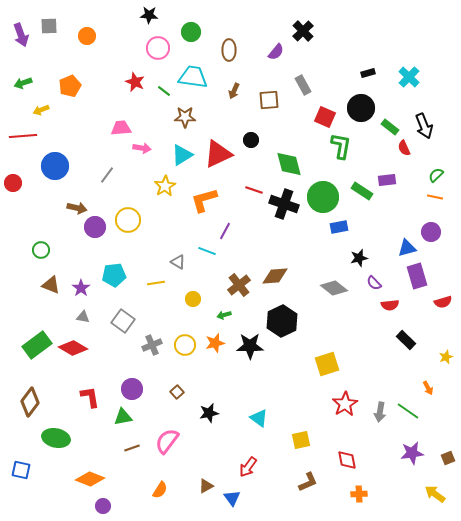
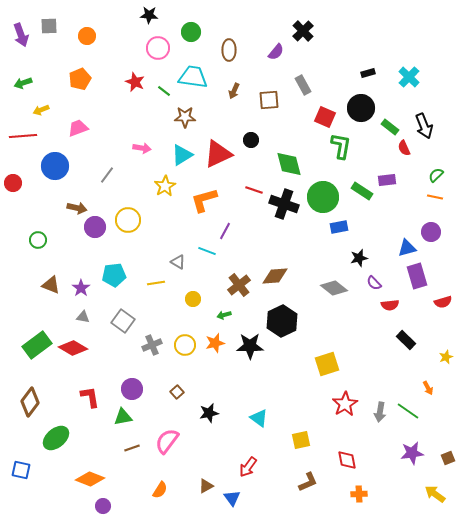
orange pentagon at (70, 86): moved 10 px right, 7 px up
pink trapezoid at (121, 128): moved 43 px left; rotated 15 degrees counterclockwise
green circle at (41, 250): moved 3 px left, 10 px up
green ellipse at (56, 438): rotated 52 degrees counterclockwise
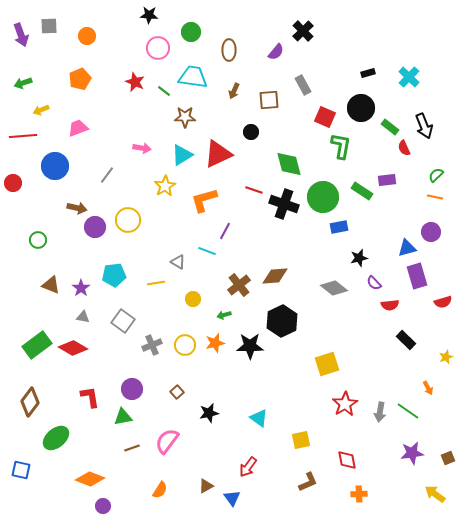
black circle at (251, 140): moved 8 px up
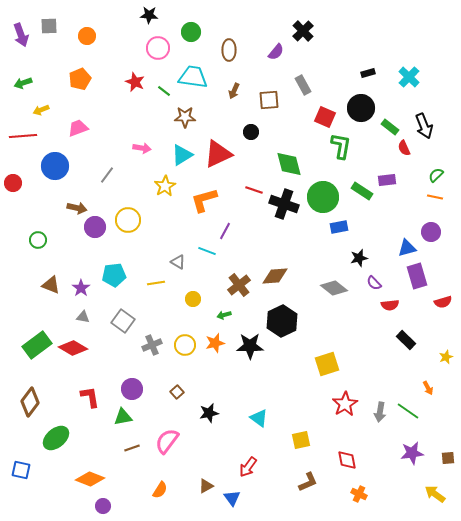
brown square at (448, 458): rotated 16 degrees clockwise
orange cross at (359, 494): rotated 28 degrees clockwise
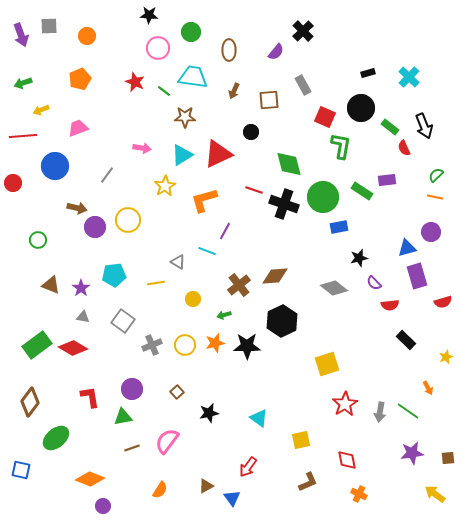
black star at (250, 346): moved 3 px left
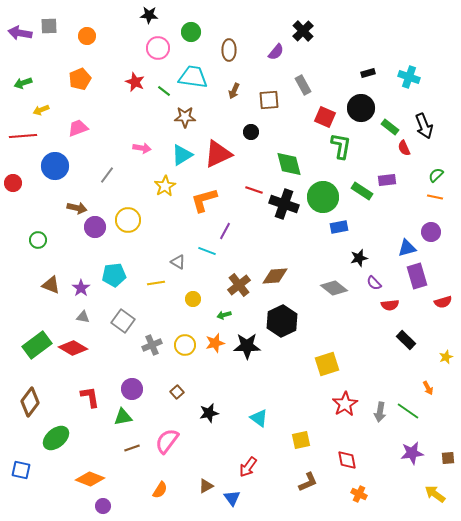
purple arrow at (21, 35): moved 1 px left, 2 px up; rotated 120 degrees clockwise
cyan cross at (409, 77): rotated 25 degrees counterclockwise
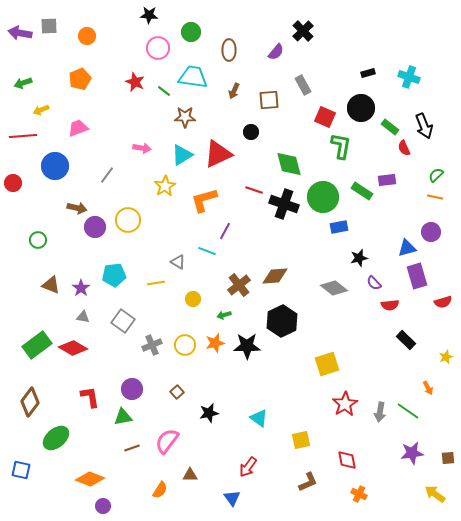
brown triangle at (206, 486): moved 16 px left, 11 px up; rotated 28 degrees clockwise
